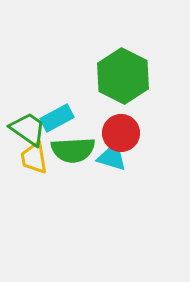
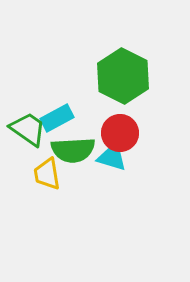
red circle: moved 1 px left
yellow trapezoid: moved 13 px right, 16 px down
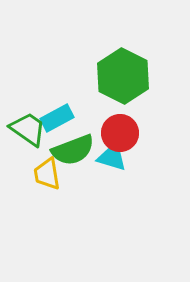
green semicircle: rotated 18 degrees counterclockwise
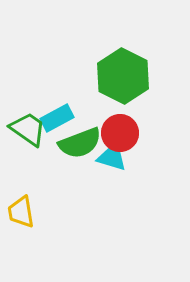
green semicircle: moved 7 px right, 7 px up
yellow trapezoid: moved 26 px left, 38 px down
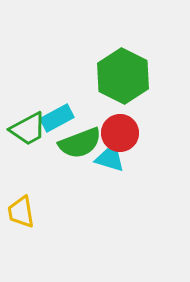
green trapezoid: rotated 117 degrees clockwise
cyan triangle: moved 2 px left, 1 px down
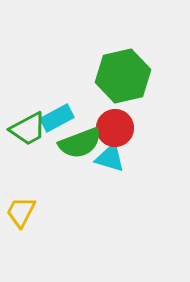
green hexagon: rotated 20 degrees clockwise
red circle: moved 5 px left, 5 px up
yellow trapezoid: rotated 36 degrees clockwise
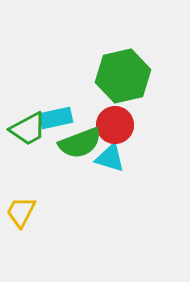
cyan rectangle: moved 1 px left; rotated 16 degrees clockwise
red circle: moved 3 px up
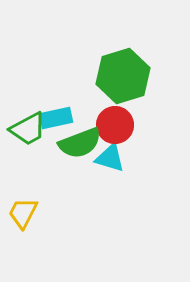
green hexagon: rotated 4 degrees counterclockwise
yellow trapezoid: moved 2 px right, 1 px down
